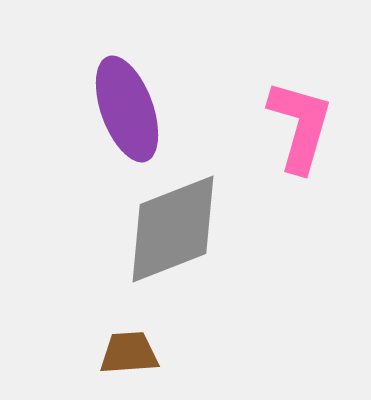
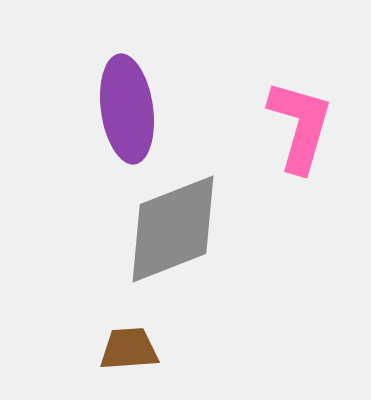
purple ellipse: rotated 12 degrees clockwise
brown trapezoid: moved 4 px up
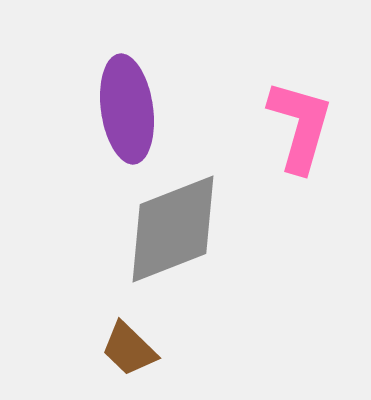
brown trapezoid: rotated 132 degrees counterclockwise
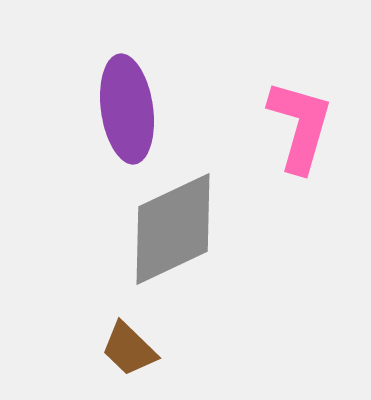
gray diamond: rotated 4 degrees counterclockwise
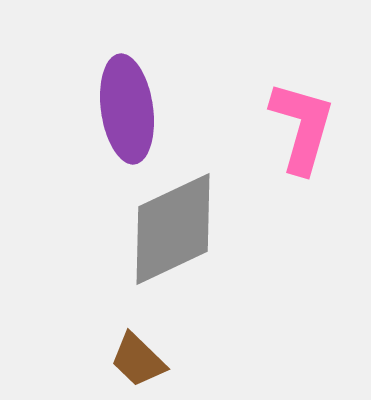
pink L-shape: moved 2 px right, 1 px down
brown trapezoid: moved 9 px right, 11 px down
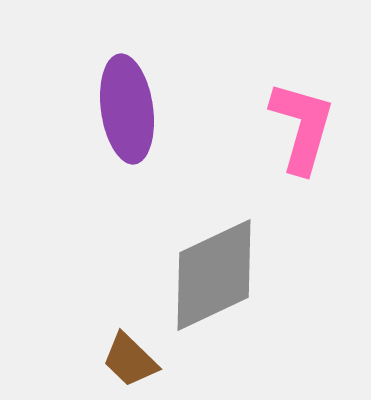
gray diamond: moved 41 px right, 46 px down
brown trapezoid: moved 8 px left
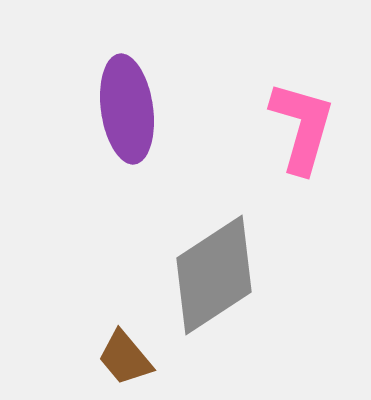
gray diamond: rotated 8 degrees counterclockwise
brown trapezoid: moved 5 px left, 2 px up; rotated 6 degrees clockwise
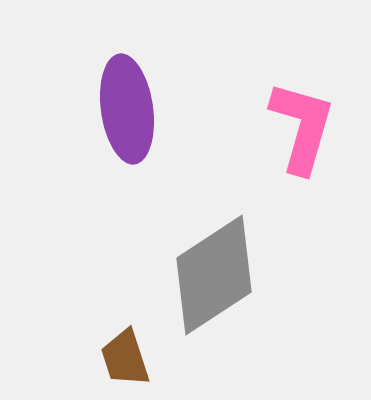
brown trapezoid: rotated 22 degrees clockwise
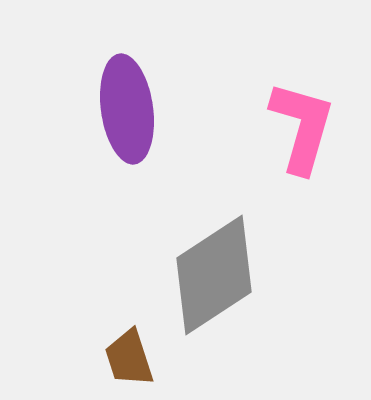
brown trapezoid: moved 4 px right
